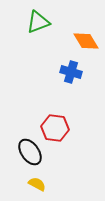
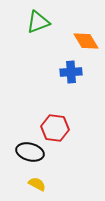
blue cross: rotated 20 degrees counterclockwise
black ellipse: rotated 40 degrees counterclockwise
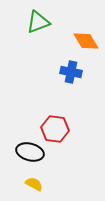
blue cross: rotated 15 degrees clockwise
red hexagon: moved 1 px down
yellow semicircle: moved 3 px left
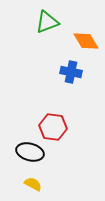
green triangle: moved 9 px right
red hexagon: moved 2 px left, 2 px up
yellow semicircle: moved 1 px left
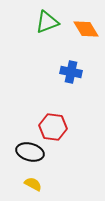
orange diamond: moved 12 px up
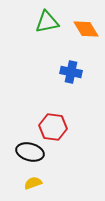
green triangle: rotated 10 degrees clockwise
yellow semicircle: moved 1 px up; rotated 48 degrees counterclockwise
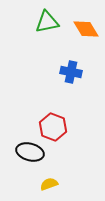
red hexagon: rotated 12 degrees clockwise
yellow semicircle: moved 16 px right, 1 px down
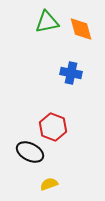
orange diamond: moved 5 px left; rotated 16 degrees clockwise
blue cross: moved 1 px down
black ellipse: rotated 12 degrees clockwise
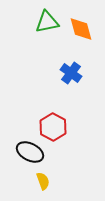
blue cross: rotated 25 degrees clockwise
red hexagon: rotated 8 degrees clockwise
yellow semicircle: moved 6 px left, 3 px up; rotated 90 degrees clockwise
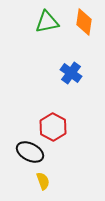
orange diamond: moved 3 px right, 7 px up; rotated 24 degrees clockwise
